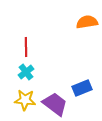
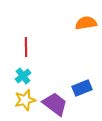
orange semicircle: moved 1 px left, 1 px down
cyan cross: moved 3 px left, 4 px down
yellow star: rotated 20 degrees counterclockwise
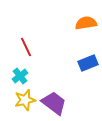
red line: rotated 24 degrees counterclockwise
cyan cross: moved 3 px left
blue rectangle: moved 6 px right, 25 px up
purple trapezoid: moved 1 px left, 1 px up
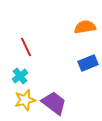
orange semicircle: moved 1 px left, 4 px down
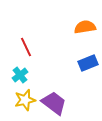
cyan cross: moved 1 px up
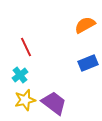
orange semicircle: moved 2 px up; rotated 20 degrees counterclockwise
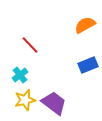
red line: moved 4 px right, 2 px up; rotated 18 degrees counterclockwise
blue rectangle: moved 2 px down
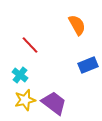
orange semicircle: moved 8 px left; rotated 90 degrees clockwise
cyan cross: rotated 14 degrees counterclockwise
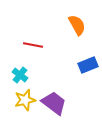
red line: moved 3 px right; rotated 36 degrees counterclockwise
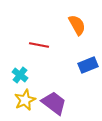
red line: moved 6 px right
yellow star: rotated 10 degrees counterclockwise
